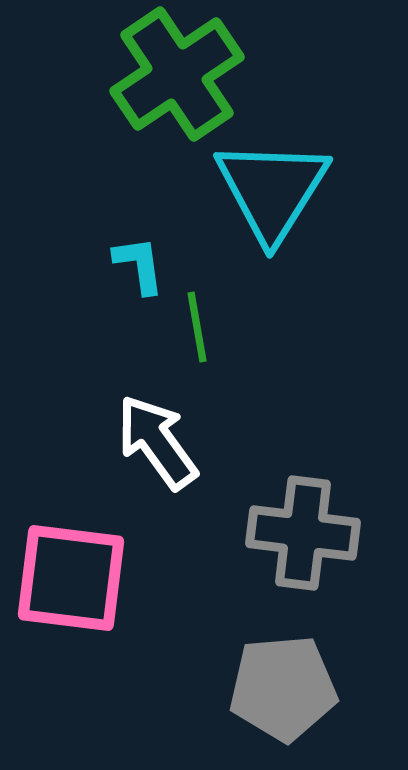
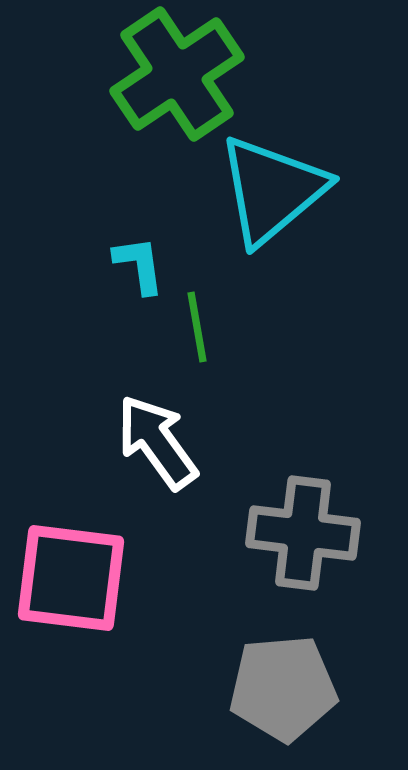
cyan triangle: rotated 18 degrees clockwise
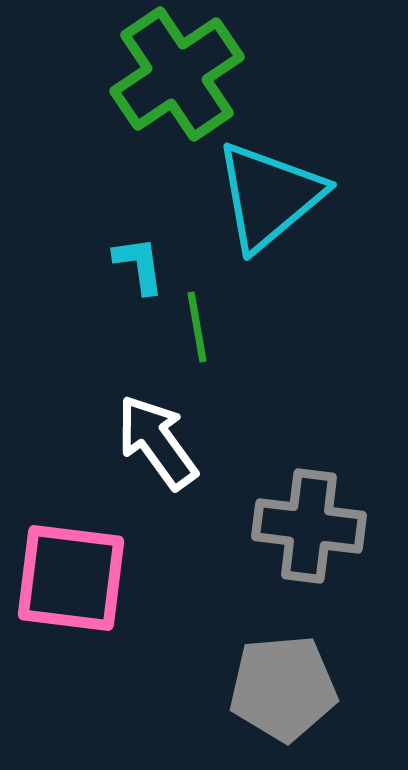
cyan triangle: moved 3 px left, 6 px down
gray cross: moved 6 px right, 7 px up
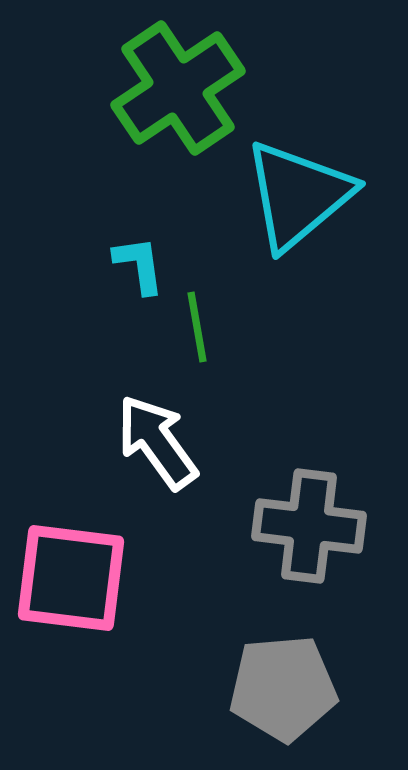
green cross: moved 1 px right, 14 px down
cyan triangle: moved 29 px right, 1 px up
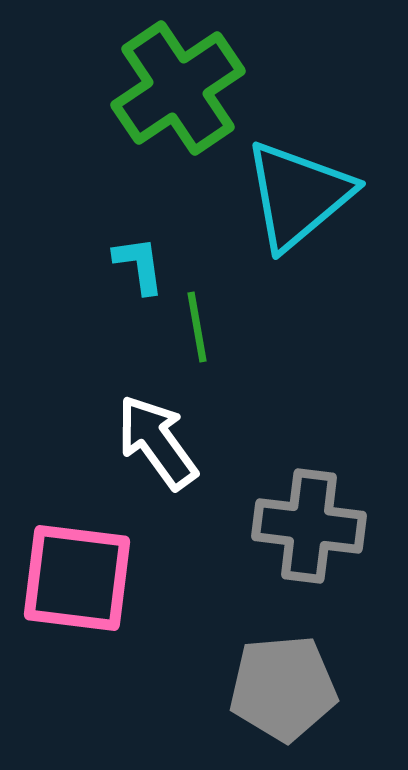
pink square: moved 6 px right
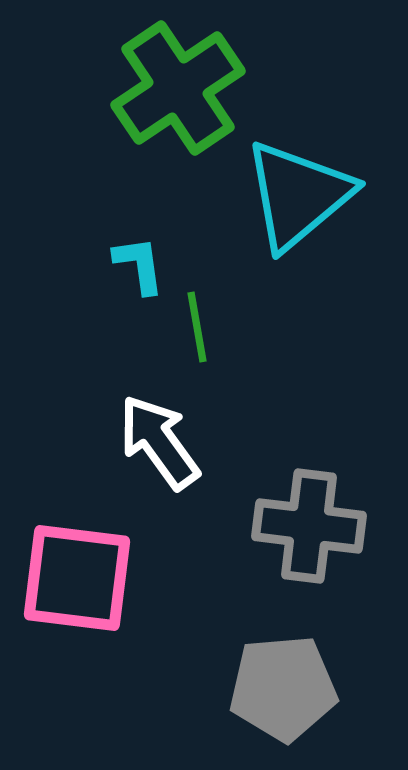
white arrow: moved 2 px right
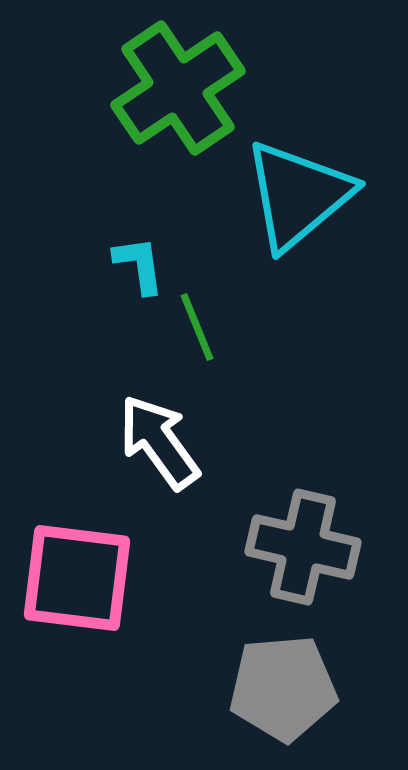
green line: rotated 12 degrees counterclockwise
gray cross: moved 6 px left, 21 px down; rotated 6 degrees clockwise
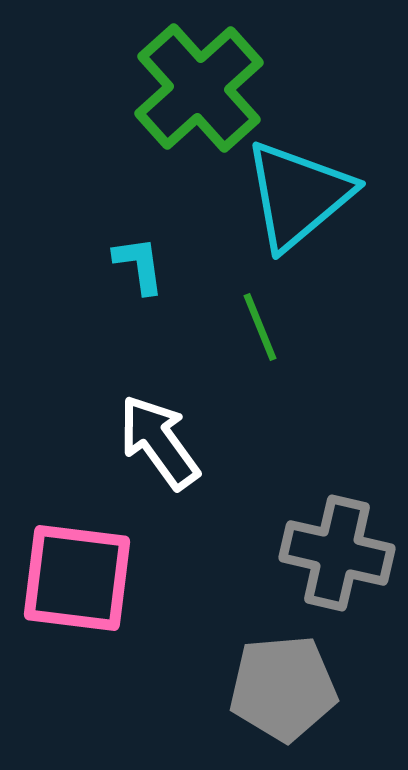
green cross: moved 21 px right; rotated 8 degrees counterclockwise
green line: moved 63 px right
gray cross: moved 34 px right, 6 px down
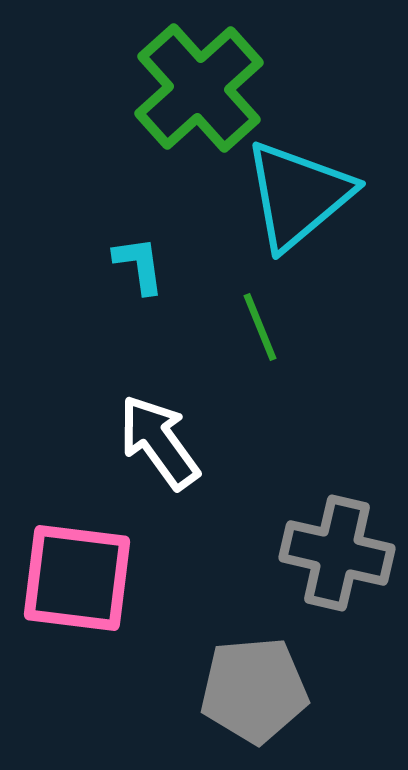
gray pentagon: moved 29 px left, 2 px down
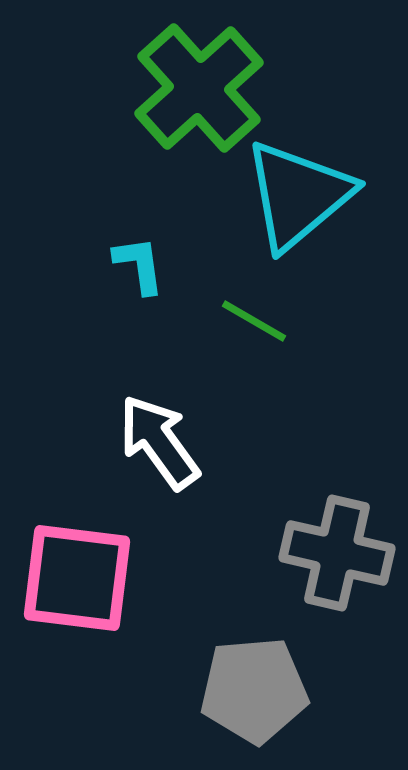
green line: moved 6 px left, 6 px up; rotated 38 degrees counterclockwise
